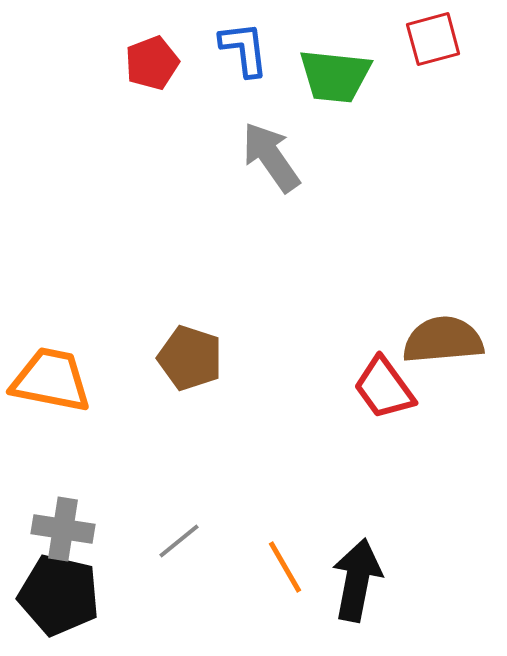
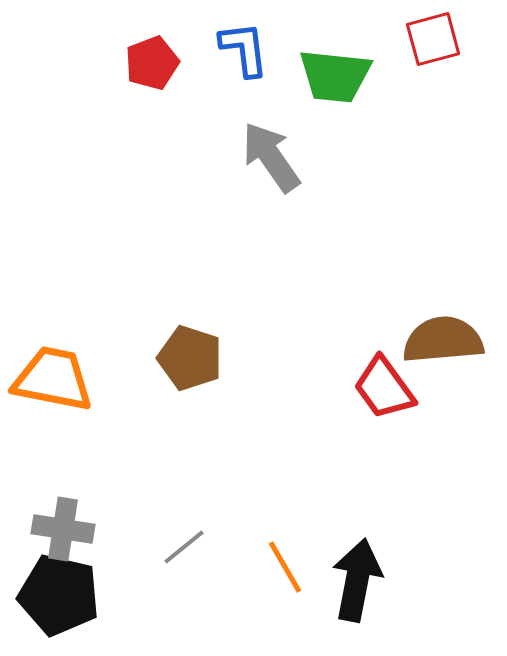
orange trapezoid: moved 2 px right, 1 px up
gray line: moved 5 px right, 6 px down
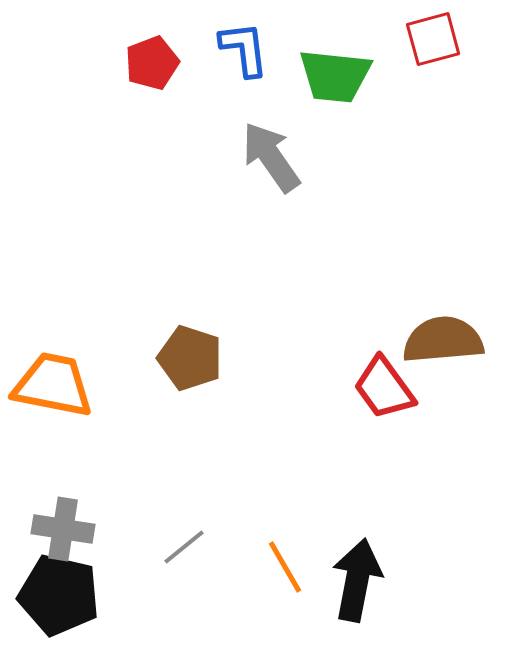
orange trapezoid: moved 6 px down
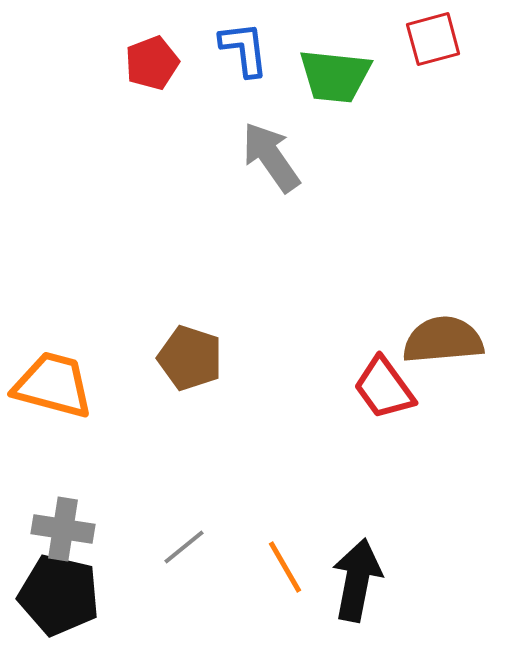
orange trapezoid: rotated 4 degrees clockwise
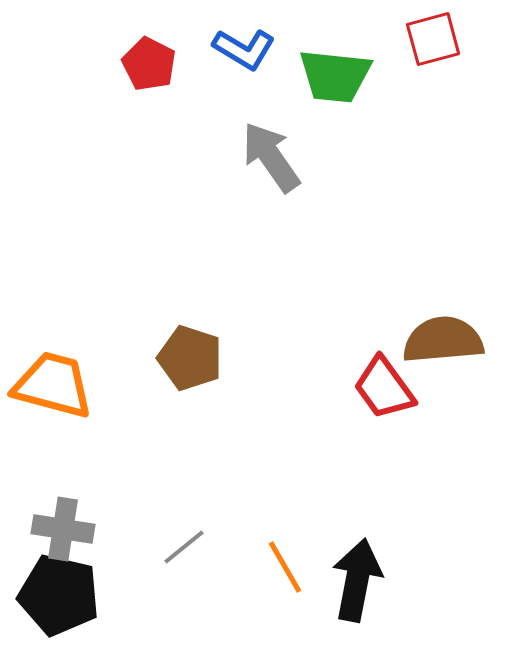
blue L-shape: rotated 128 degrees clockwise
red pentagon: moved 3 px left, 1 px down; rotated 24 degrees counterclockwise
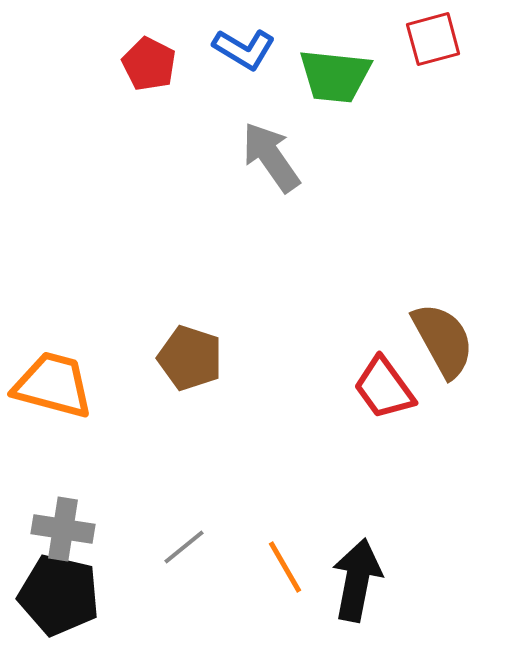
brown semicircle: rotated 66 degrees clockwise
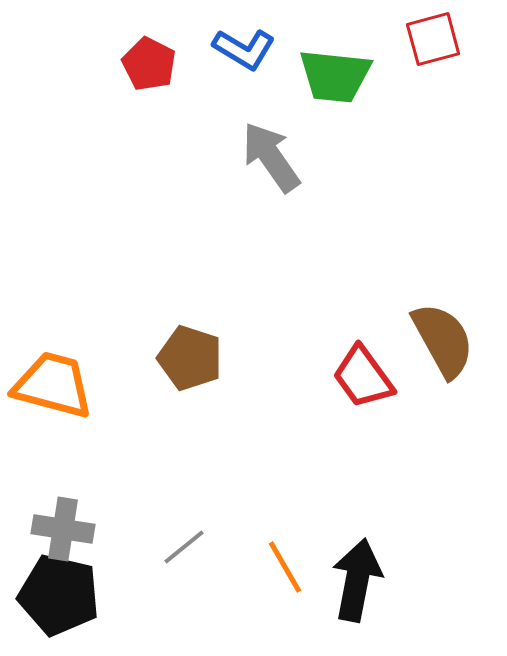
red trapezoid: moved 21 px left, 11 px up
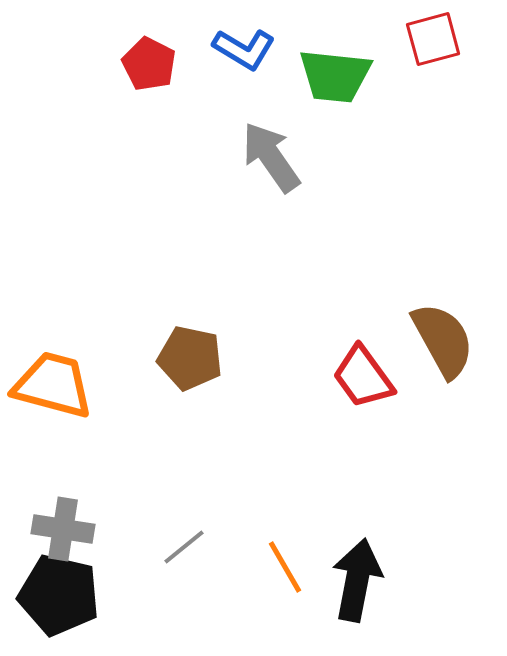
brown pentagon: rotated 6 degrees counterclockwise
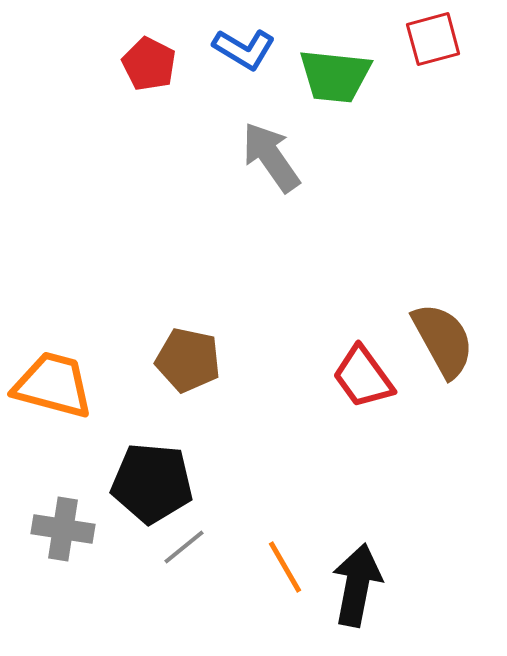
brown pentagon: moved 2 px left, 2 px down
black arrow: moved 5 px down
black pentagon: moved 93 px right, 112 px up; rotated 8 degrees counterclockwise
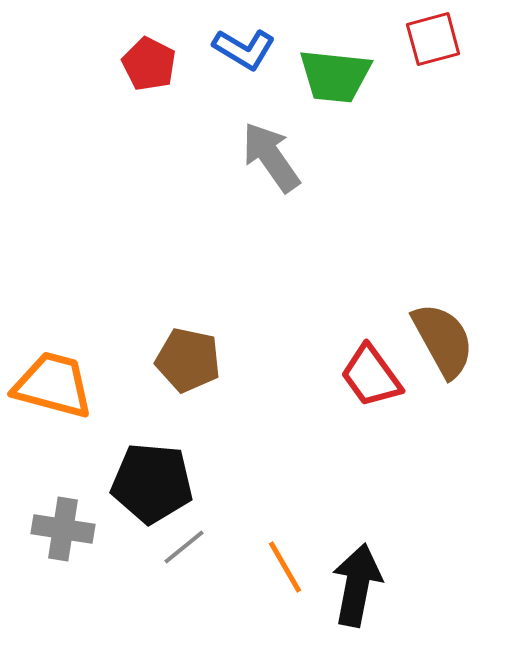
red trapezoid: moved 8 px right, 1 px up
